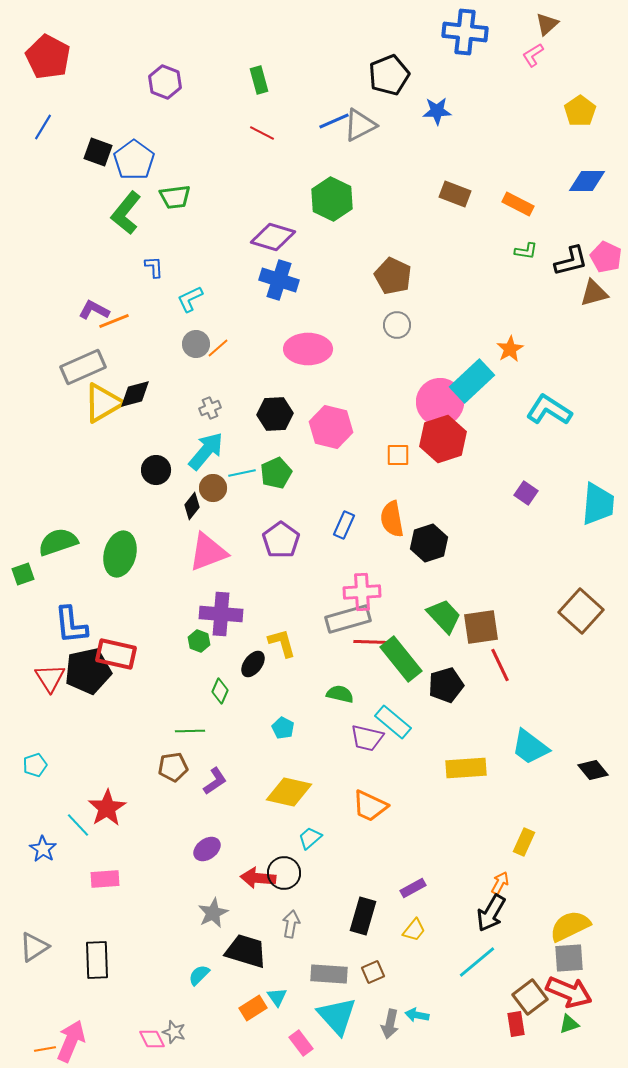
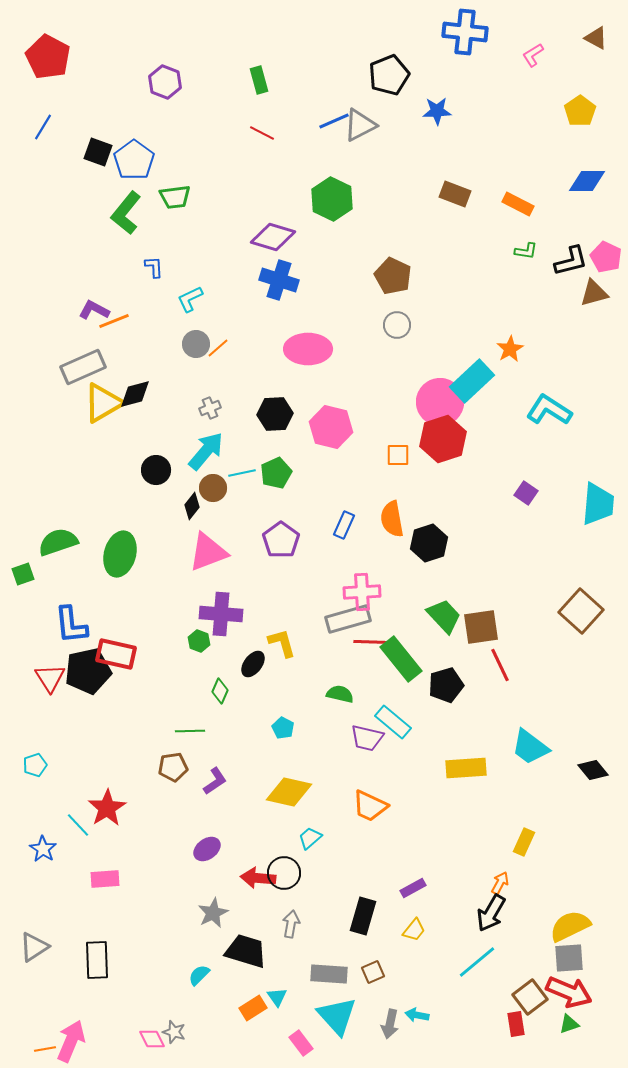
brown triangle at (547, 24): moved 49 px right, 14 px down; rotated 50 degrees counterclockwise
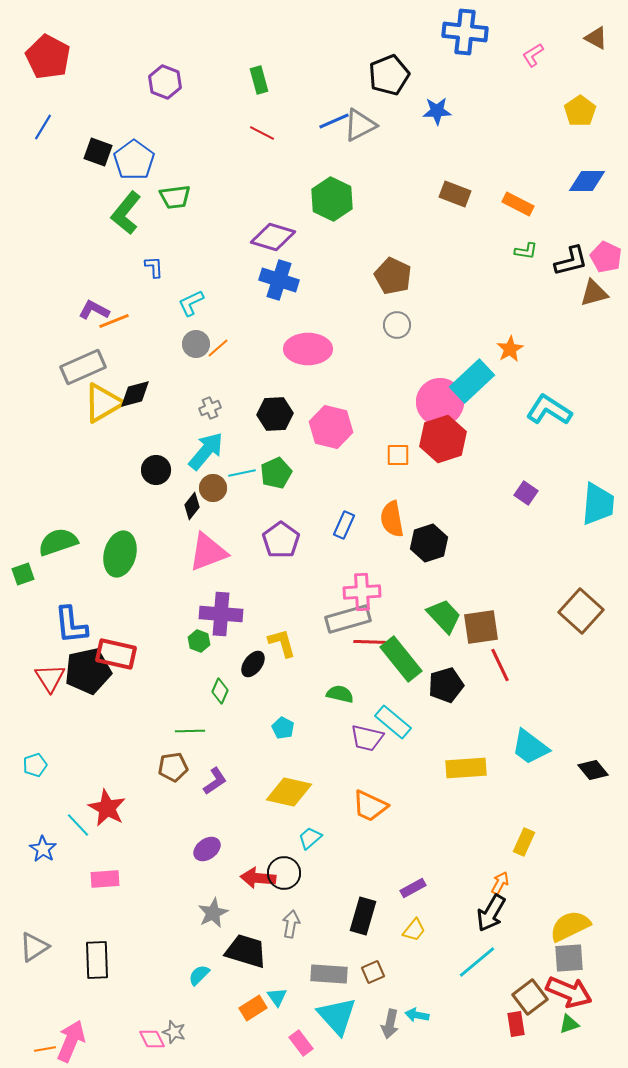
cyan L-shape at (190, 299): moved 1 px right, 4 px down
red star at (107, 808): rotated 12 degrees counterclockwise
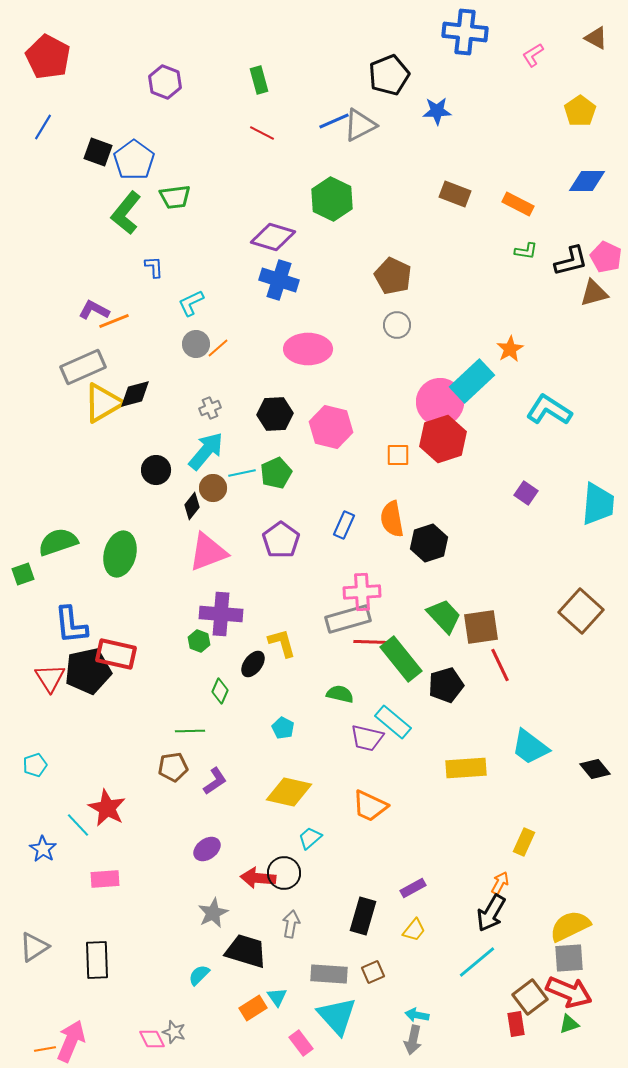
black diamond at (593, 770): moved 2 px right, 1 px up
gray arrow at (390, 1024): moved 23 px right, 16 px down
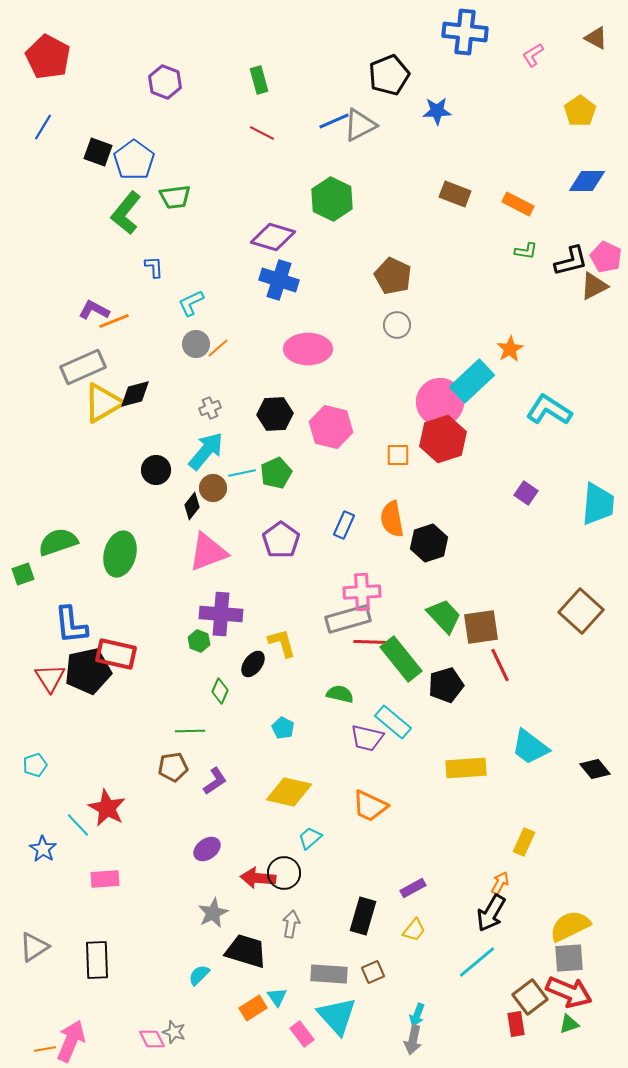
brown triangle at (594, 293): moved 7 px up; rotated 12 degrees counterclockwise
cyan arrow at (417, 1015): rotated 80 degrees counterclockwise
pink rectangle at (301, 1043): moved 1 px right, 9 px up
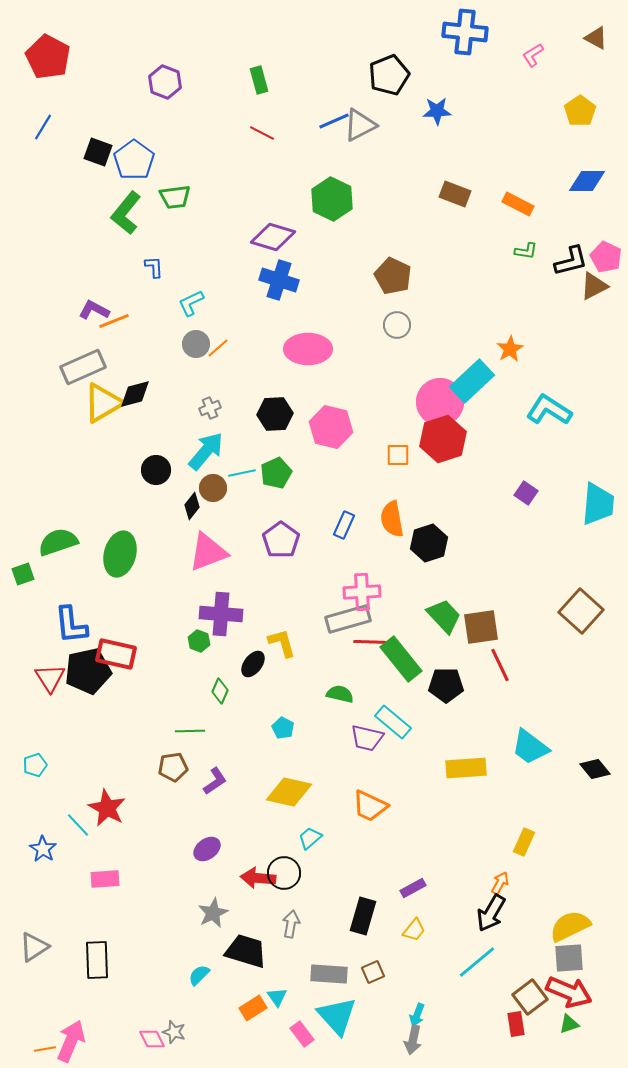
black pentagon at (446, 685): rotated 16 degrees clockwise
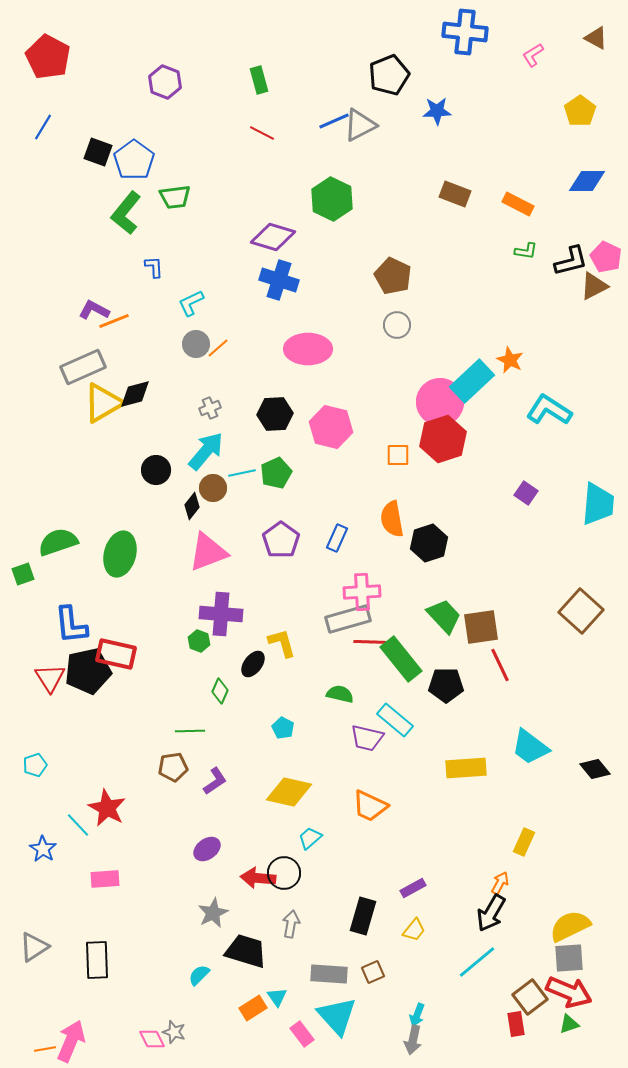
orange star at (510, 349): moved 11 px down; rotated 16 degrees counterclockwise
blue rectangle at (344, 525): moved 7 px left, 13 px down
cyan rectangle at (393, 722): moved 2 px right, 2 px up
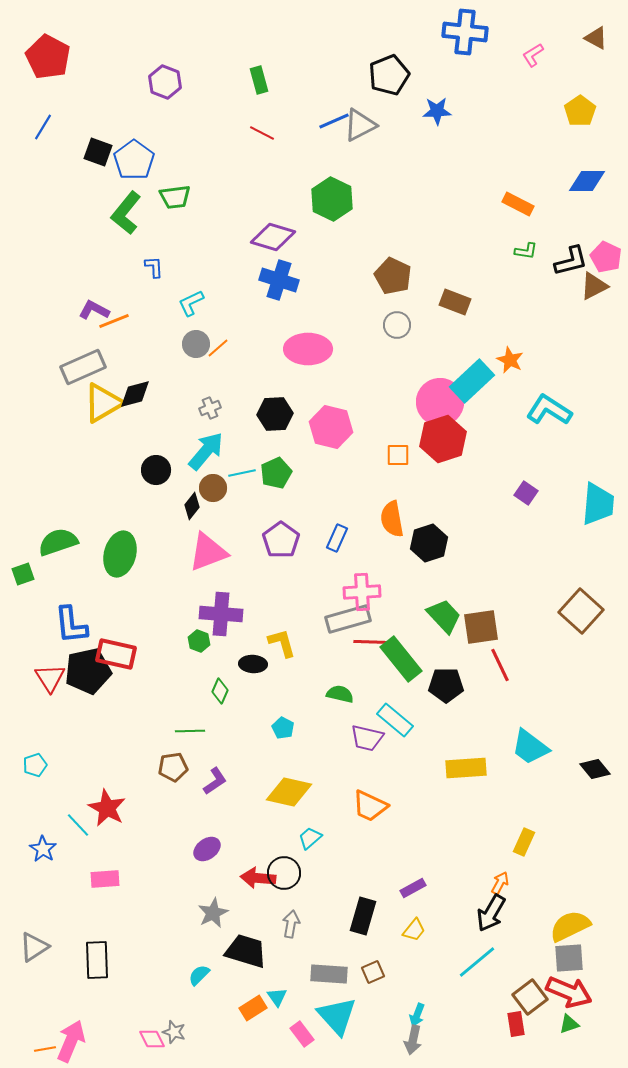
brown rectangle at (455, 194): moved 108 px down
black ellipse at (253, 664): rotated 56 degrees clockwise
